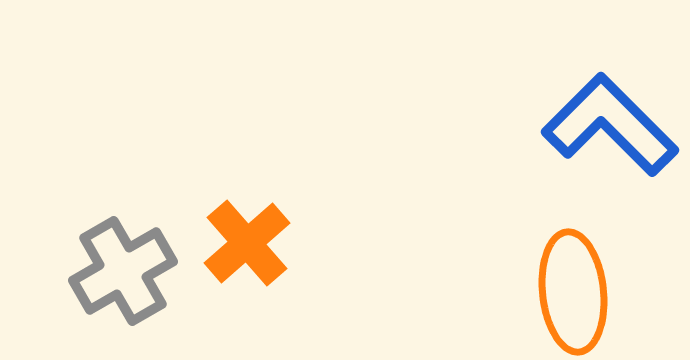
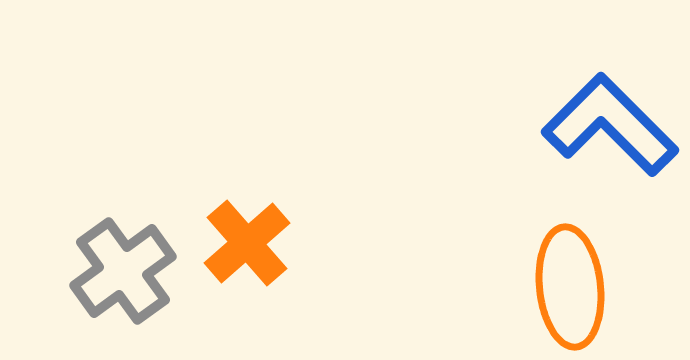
gray cross: rotated 6 degrees counterclockwise
orange ellipse: moved 3 px left, 5 px up
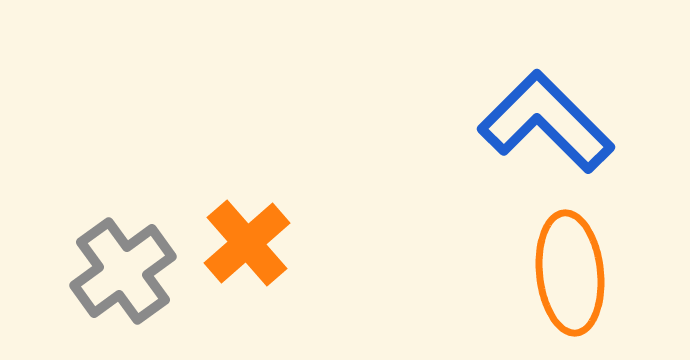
blue L-shape: moved 64 px left, 3 px up
orange ellipse: moved 14 px up
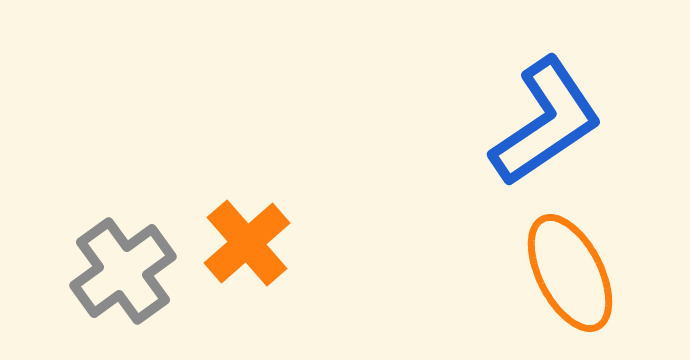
blue L-shape: rotated 101 degrees clockwise
orange ellipse: rotated 21 degrees counterclockwise
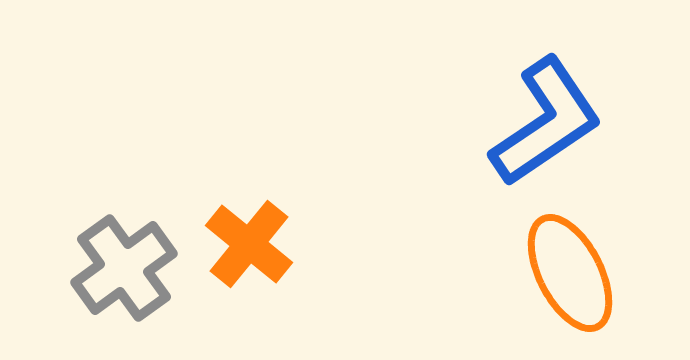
orange cross: moved 2 px right, 1 px down; rotated 10 degrees counterclockwise
gray cross: moved 1 px right, 3 px up
